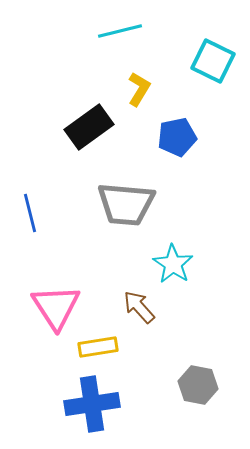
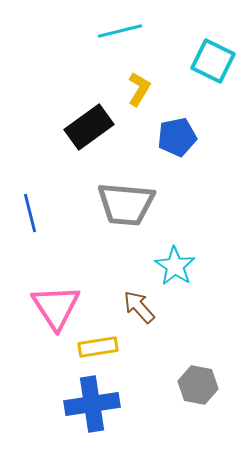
cyan star: moved 2 px right, 2 px down
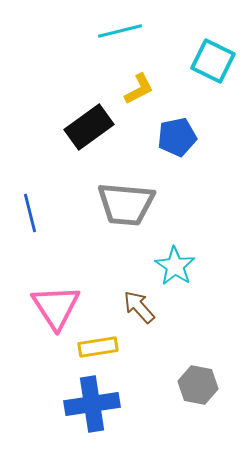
yellow L-shape: rotated 32 degrees clockwise
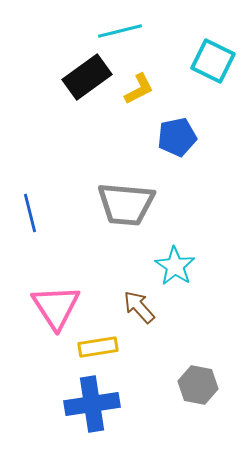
black rectangle: moved 2 px left, 50 px up
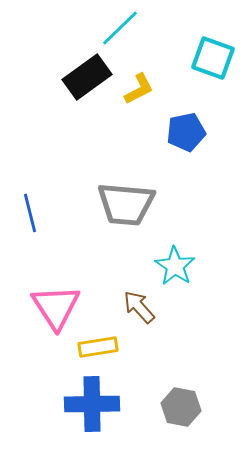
cyan line: moved 3 px up; rotated 30 degrees counterclockwise
cyan square: moved 3 px up; rotated 6 degrees counterclockwise
blue pentagon: moved 9 px right, 5 px up
gray hexagon: moved 17 px left, 22 px down
blue cross: rotated 8 degrees clockwise
